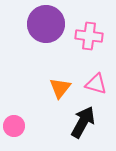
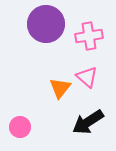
pink cross: rotated 16 degrees counterclockwise
pink triangle: moved 9 px left, 7 px up; rotated 25 degrees clockwise
black arrow: moved 5 px right; rotated 152 degrees counterclockwise
pink circle: moved 6 px right, 1 px down
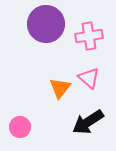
pink triangle: moved 2 px right, 1 px down
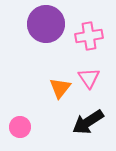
pink triangle: rotated 15 degrees clockwise
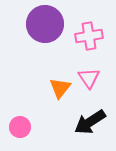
purple circle: moved 1 px left
black arrow: moved 2 px right
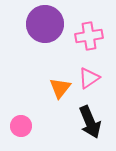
pink triangle: rotated 30 degrees clockwise
black arrow: rotated 80 degrees counterclockwise
pink circle: moved 1 px right, 1 px up
